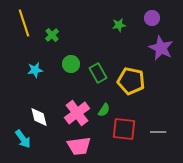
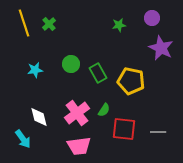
green cross: moved 3 px left, 11 px up
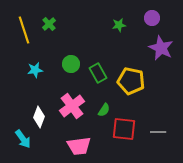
yellow line: moved 7 px down
pink cross: moved 5 px left, 7 px up
white diamond: rotated 35 degrees clockwise
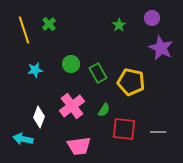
green star: rotated 24 degrees counterclockwise
yellow pentagon: moved 1 px down
cyan arrow: rotated 138 degrees clockwise
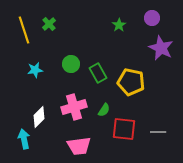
pink cross: moved 2 px right, 1 px down; rotated 20 degrees clockwise
white diamond: rotated 25 degrees clockwise
cyan arrow: moved 1 px right; rotated 66 degrees clockwise
